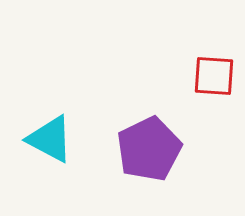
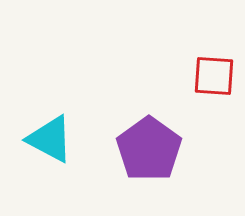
purple pentagon: rotated 10 degrees counterclockwise
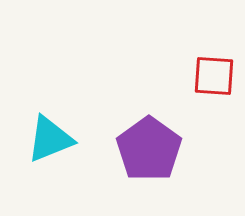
cyan triangle: rotated 50 degrees counterclockwise
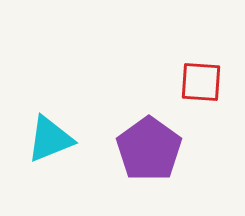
red square: moved 13 px left, 6 px down
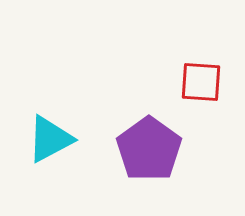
cyan triangle: rotated 6 degrees counterclockwise
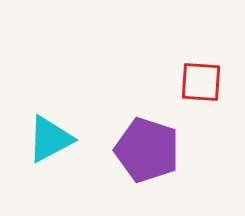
purple pentagon: moved 2 px left, 1 px down; rotated 18 degrees counterclockwise
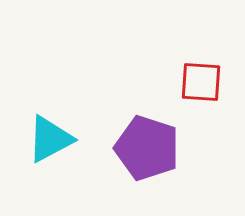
purple pentagon: moved 2 px up
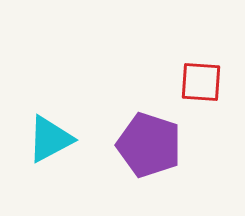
purple pentagon: moved 2 px right, 3 px up
